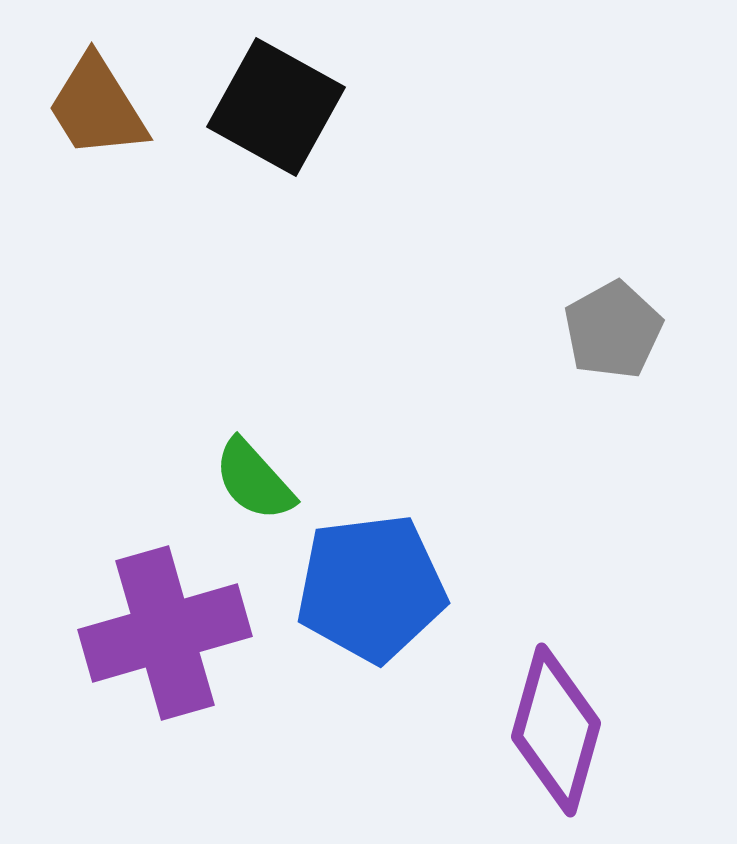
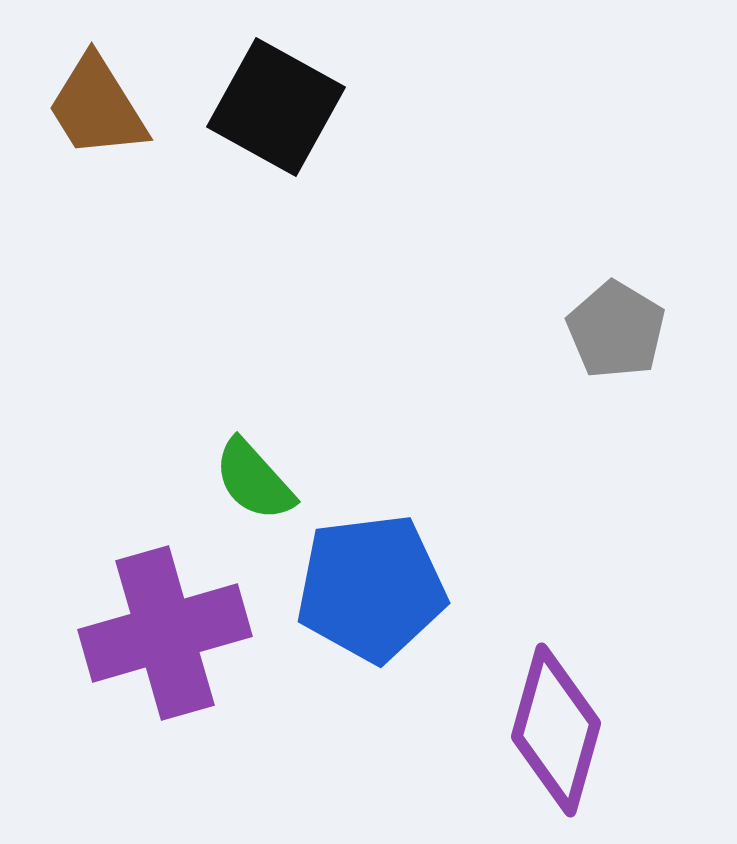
gray pentagon: moved 3 px right; rotated 12 degrees counterclockwise
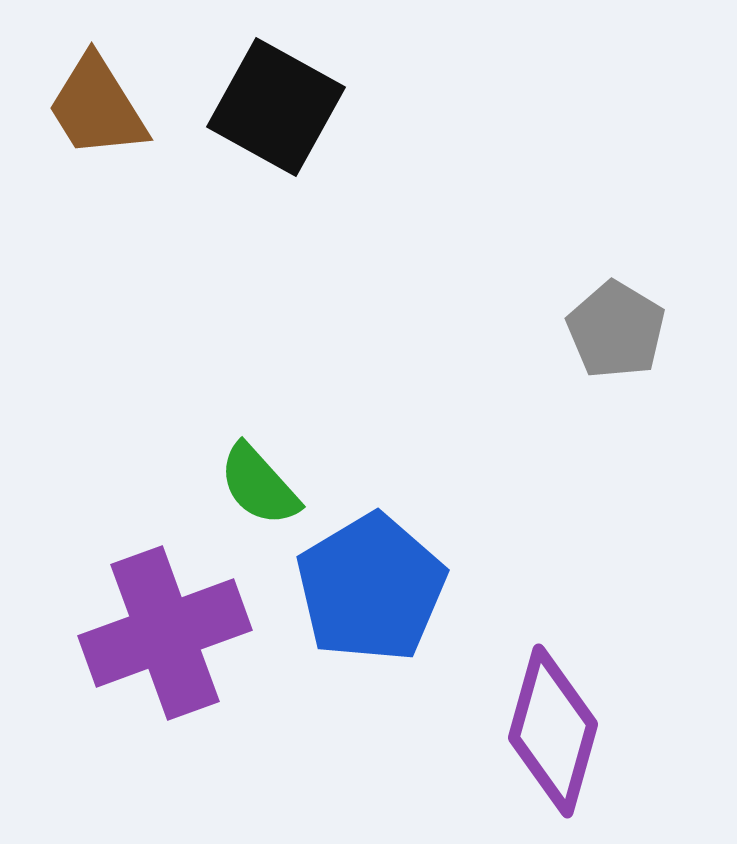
green semicircle: moved 5 px right, 5 px down
blue pentagon: rotated 24 degrees counterclockwise
purple cross: rotated 4 degrees counterclockwise
purple diamond: moved 3 px left, 1 px down
